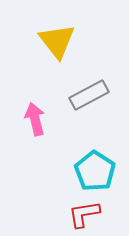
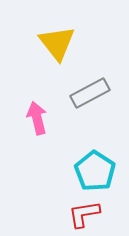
yellow triangle: moved 2 px down
gray rectangle: moved 1 px right, 2 px up
pink arrow: moved 2 px right, 1 px up
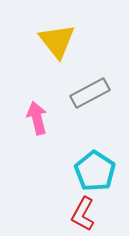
yellow triangle: moved 2 px up
red L-shape: moved 1 px left; rotated 52 degrees counterclockwise
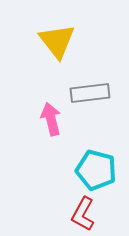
gray rectangle: rotated 21 degrees clockwise
pink arrow: moved 14 px right, 1 px down
cyan pentagon: moved 1 px right, 1 px up; rotated 18 degrees counterclockwise
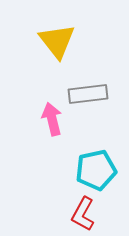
gray rectangle: moved 2 px left, 1 px down
pink arrow: moved 1 px right
cyan pentagon: rotated 27 degrees counterclockwise
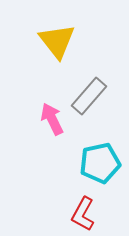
gray rectangle: moved 1 px right, 2 px down; rotated 42 degrees counterclockwise
pink arrow: rotated 12 degrees counterclockwise
cyan pentagon: moved 4 px right, 7 px up
